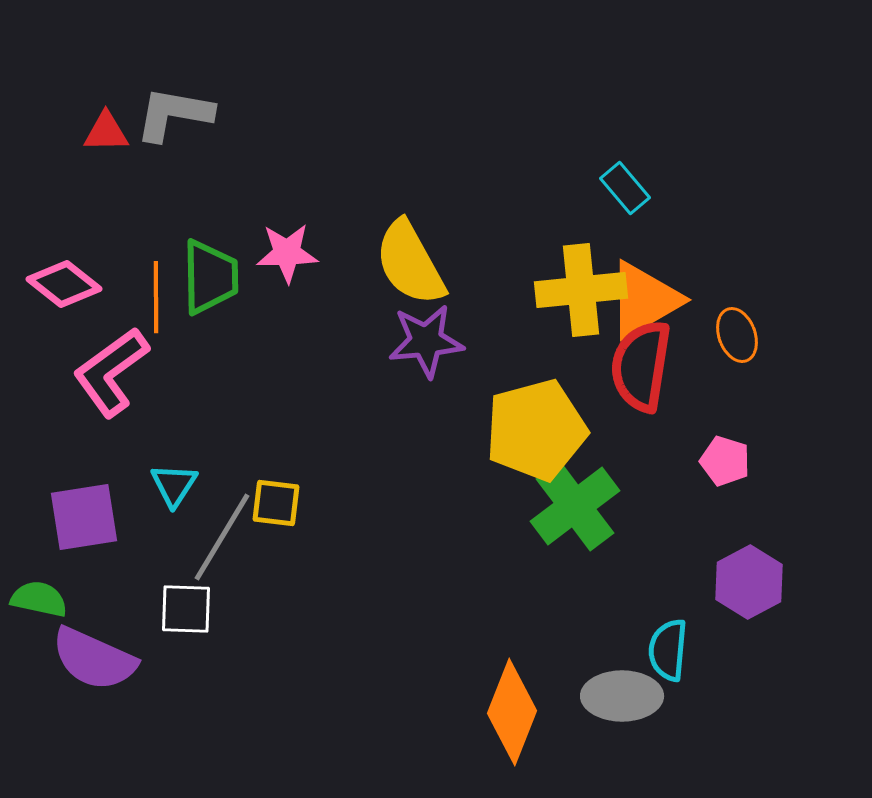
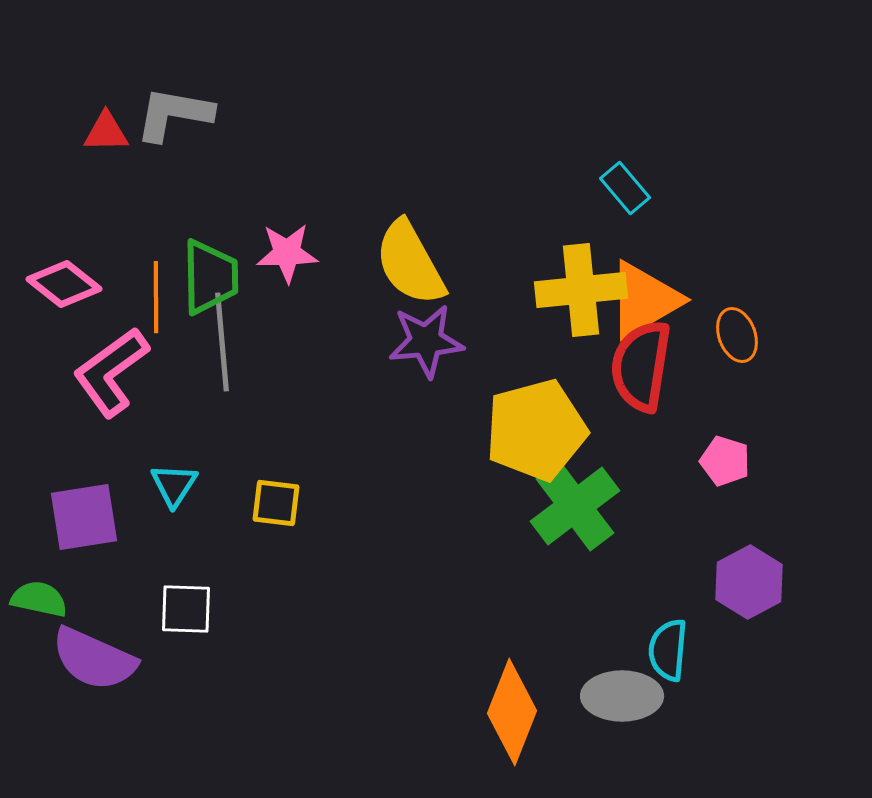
gray line: moved 195 px up; rotated 36 degrees counterclockwise
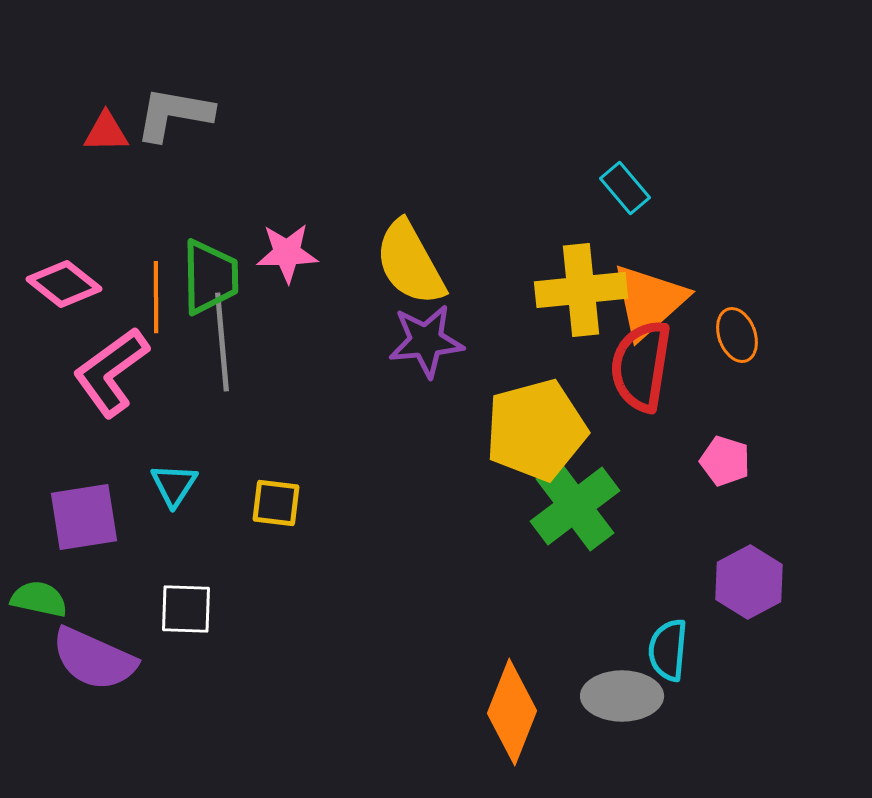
orange triangle: moved 5 px right, 1 px down; rotated 12 degrees counterclockwise
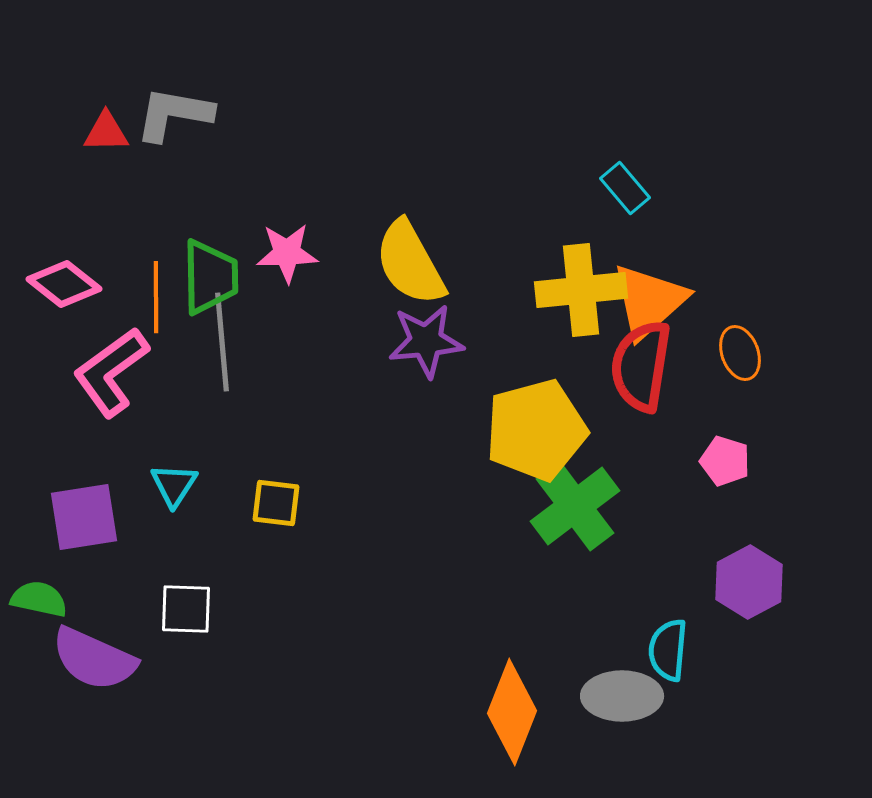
orange ellipse: moved 3 px right, 18 px down
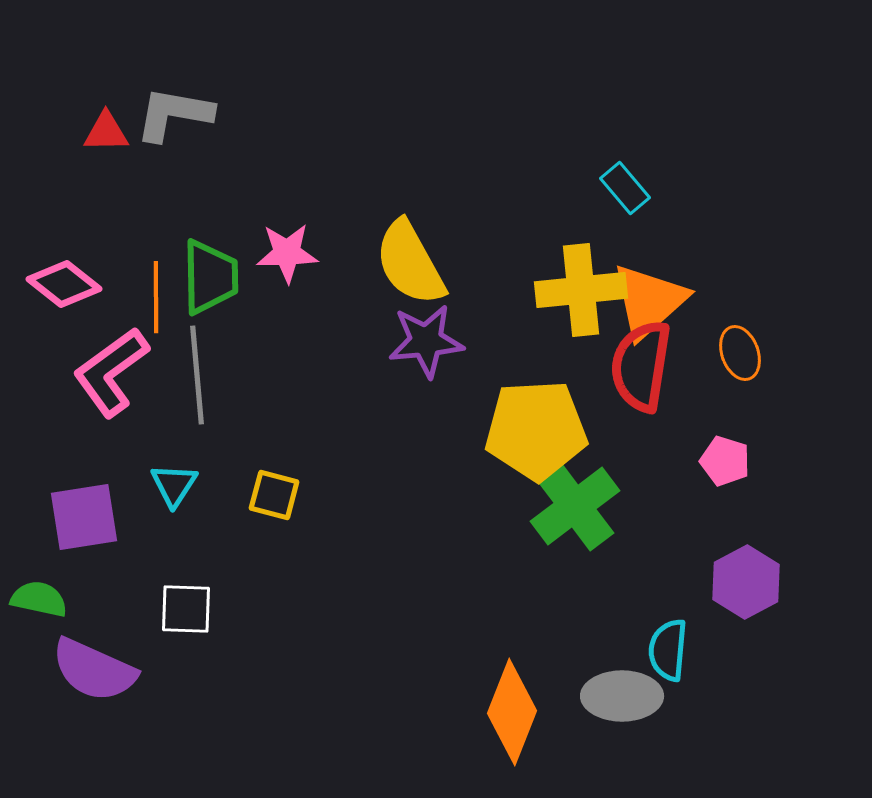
gray line: moved 25 px left, 33 px down
yellow pentagon: rotated 12 degrees clockwise
yellow square: moved 2 px left, 8 px up; rotated 8 degrees clockwise
purple hexagon: moved 3 px left
purple semicircle: moved 11 px down
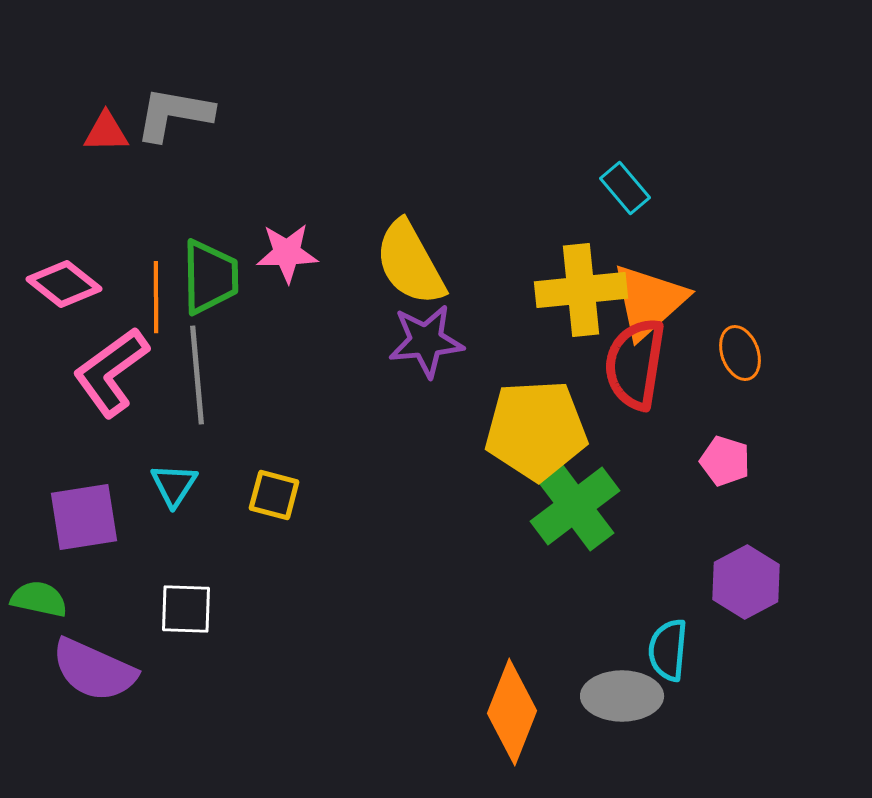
red semicircle: moved 6 px left, 2 px up
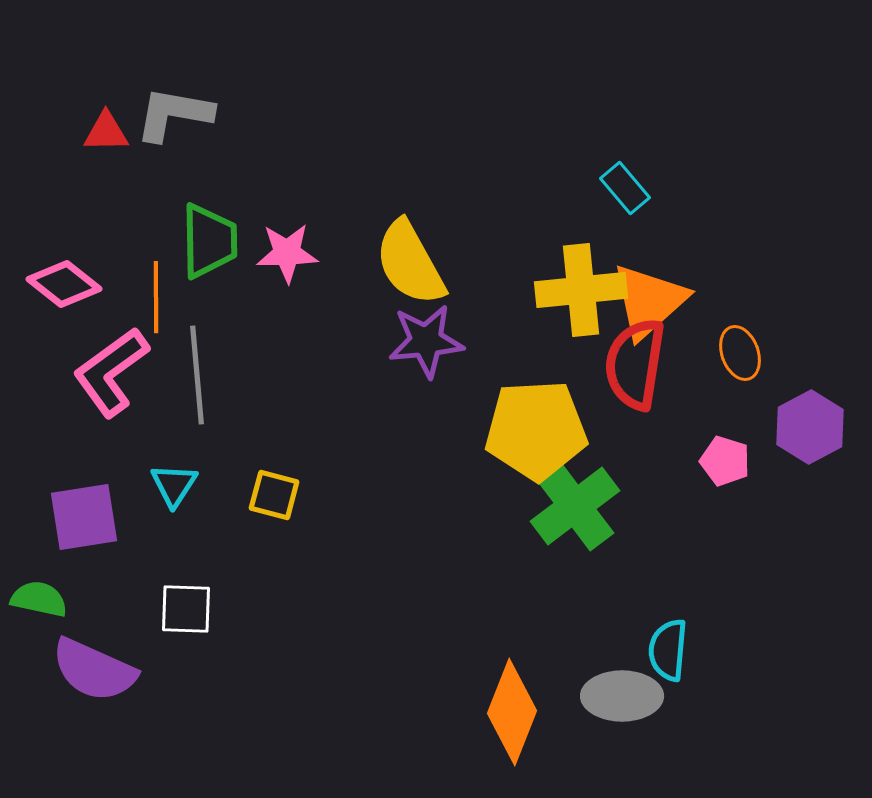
green trapezoid: moved 1 px left, 36 px up
purple hexagon: moved 64 px right, 155 px up
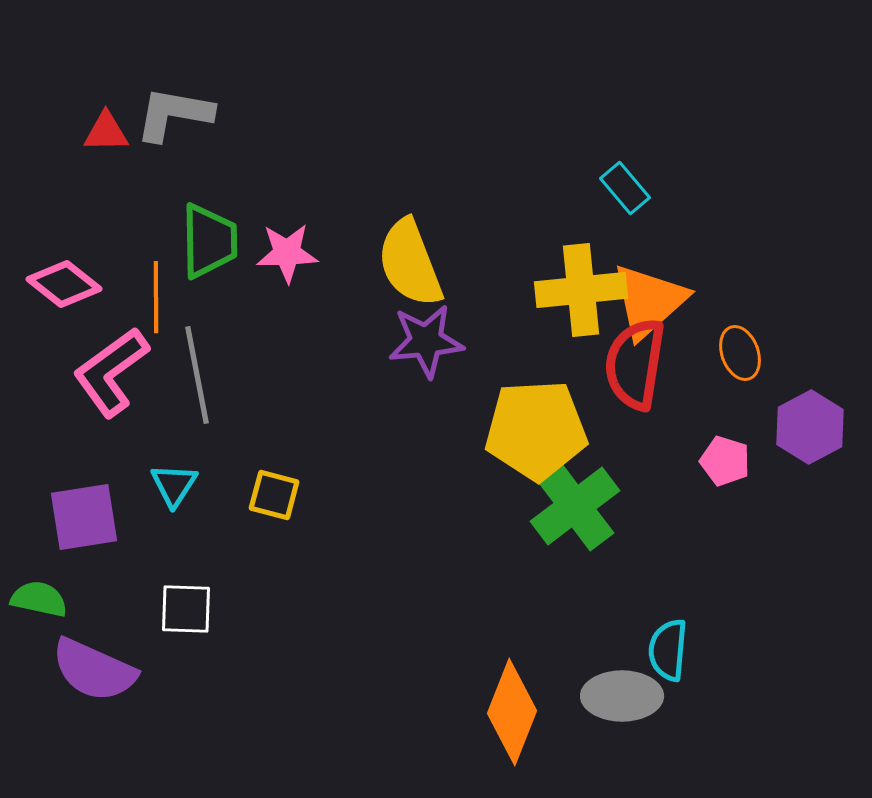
yellow semicircle: rotated 8 degrees clockwise
gray line: rotated 6 degrees counterclockwise
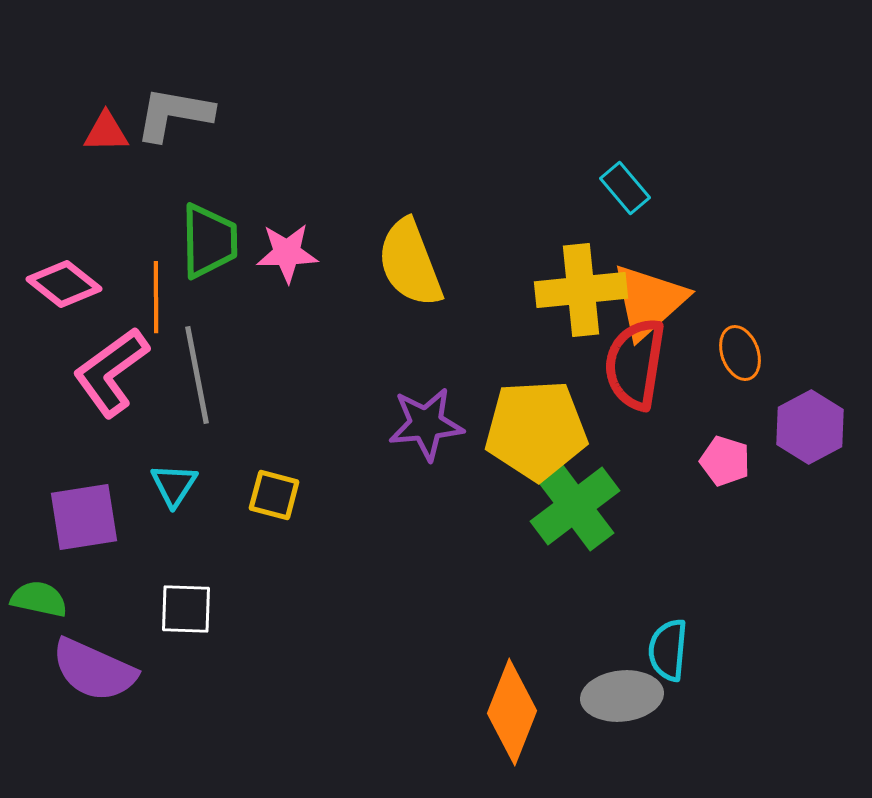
purple star: moved 83 px down
gray ellipse: rotated 6 degrees counterclockwise
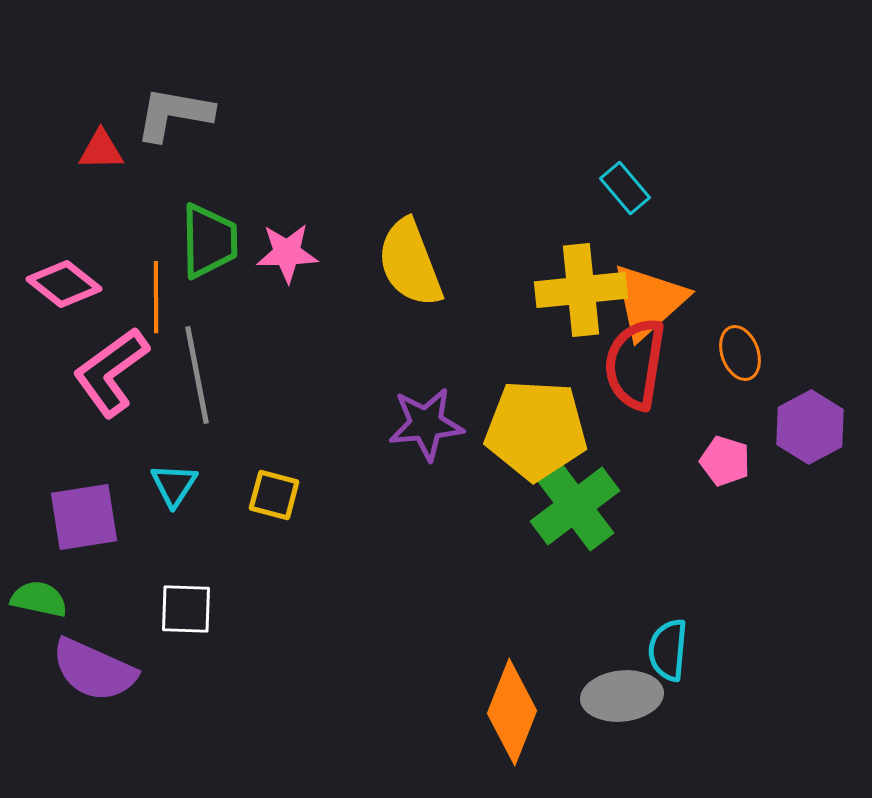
red triangle: moved 5 px left, 18 px down
yellow pentagon: rotated 6 degrees clockwise
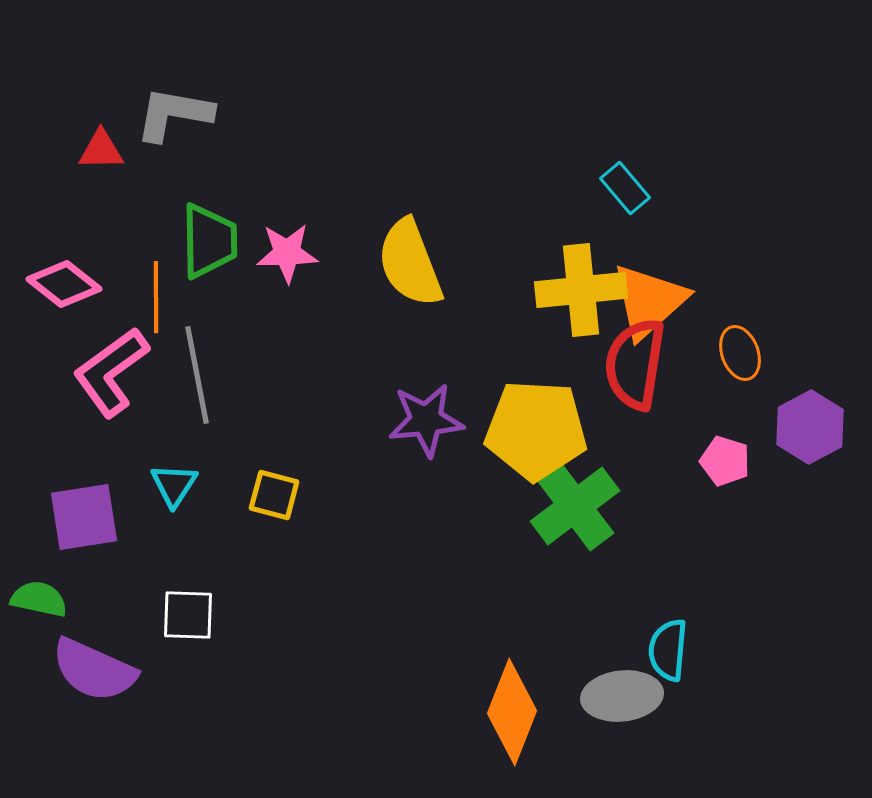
purple star: moved 4 px up
white square: moved 2 px right, 6 px down
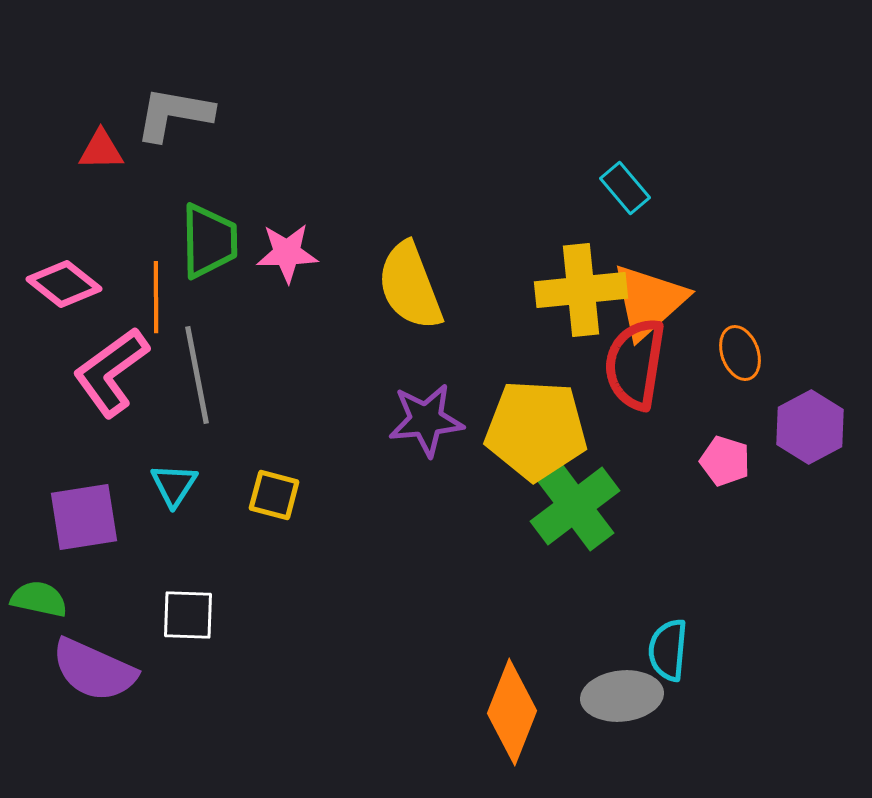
yellow semicircle: moved 23 px down
